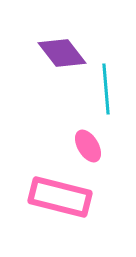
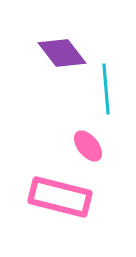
pink ellipse: rotated 8 degrees counterclockwise
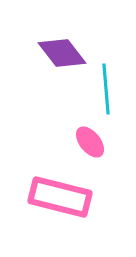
pink ellipse: moved 2 px right, 4 px up
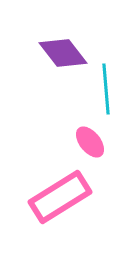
purple diamond: moved 1 px right
pink rectangle: rotated 46 degrees counterclockwise
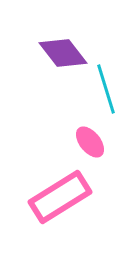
cyan line: rotated 12 degrees counterclockwise
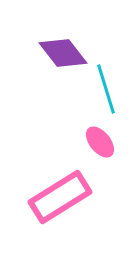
pink ellipse: moved 10 px right
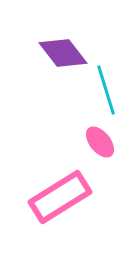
cyan line: moved 1 px down
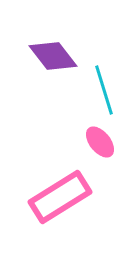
purple diamond: moved 10 px left, 3 px down
cyan line: moved 2 px left
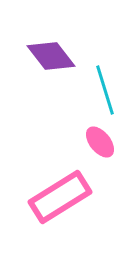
purple diamond: moved 2 px left
cyan line: moved 1 px right
